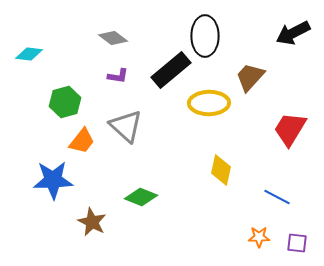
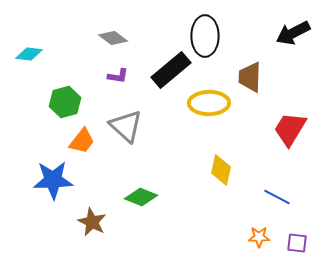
brown trapezoid: rotated 40 degrees counterclockwise
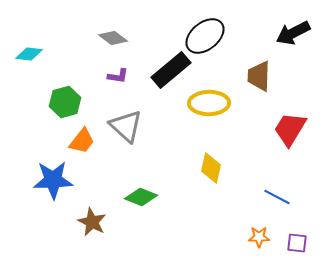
black ellipse: rotated 51 degrees clockwise
brown trapezoid: moved 9 px right, 1 px up
yellow diamond: moved 10 px left, 2 px up
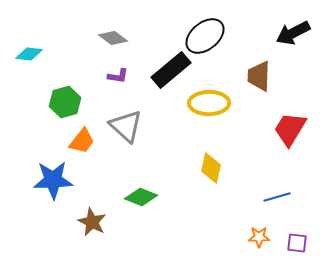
blue line: rotated 44 degrees counterclockwise
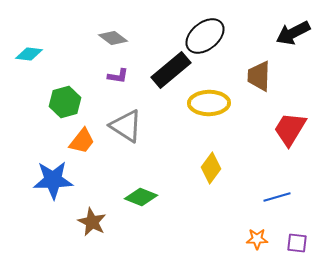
gray triangle: rotated 9 degrees counterclockwise
yellow diamond: rotated 24 degrees clockwise
orange star: moved 2 px left, 2 px down
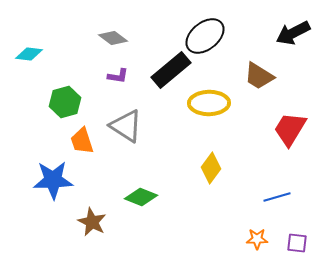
brown trapezoid: rotated 60 degrees counterclockwise
orange trapezoid: rotated 124 degrees clockwise
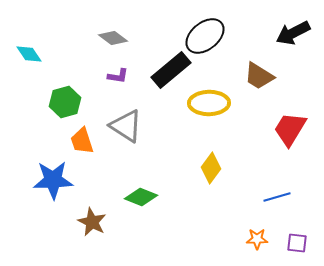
cyan diamond: rotated 48 degrees clockwise
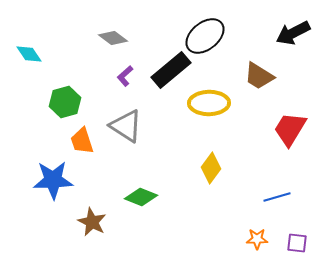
purple L-shape: moved 7 px right; rotated 130 degrees clockwise
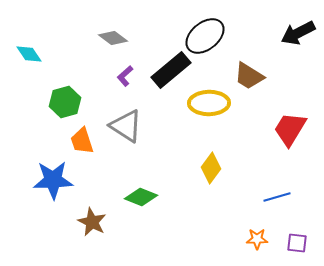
black arrow: moved 5 px right
brown trapezoid: moved 10 px left
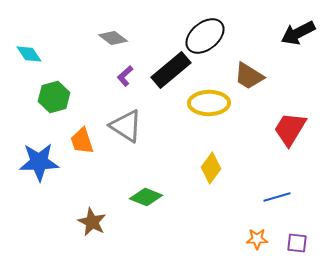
green hexagon: moved 11 px left, 5 px up
blue star: moved 14 px left, 18 px up
green diamond: moved 5 px right
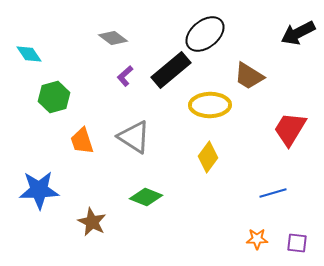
black ellipse: moved 2 px up
yellow ellipse: moved 1 px right, 2 px down
gray triangle: moved 8 px right, 11 px down
blue star: moved 28 px down
yellow diamond: moved 3 px left, 11 px up
blue line: moved 4 px left, 4 px up
